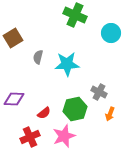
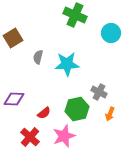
green hexagon: moved 2 px right
red cross: rotated 24 degrees counterclockwise
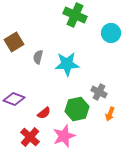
brown square: moved 1 px right, 4 px down
purple diamond: rotated 20 degrees clockwise
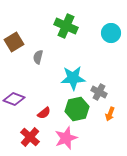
green cross: moved 9 px left, 11 px down
cyan star: moved 6 px right, 14 px down
pink star: moved 2 px right, 2 px down
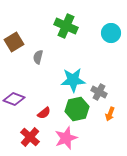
cyan star: moved 2 px down
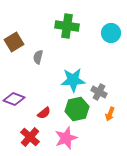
green cross: moved 1 px right; rotated 15 degrees counterclockwise
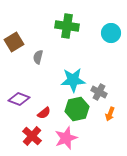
purple diamond: moved 5 px right
red cross: moved 2 px right, 1 px up
